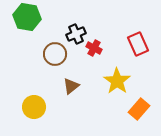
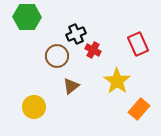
green hexagon: rotated 8 degrees counterclockwise
red cross: moved 1 px left, 2 px down
brown circle: moved 2 px right, 2 px down
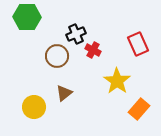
brown triangle: moved 7 px left, 7 px down
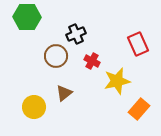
red cross: moved 1 px left, 11 px down
brown circle: moved 1 px left
yellow star: rotated 24 degrees clockwise
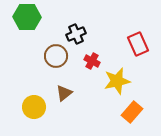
orange rectangle: moved 7 px left, 3 px down
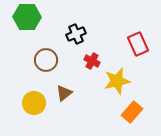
brown circle: moved 10 px left, 4 px down
yellow circle: moved 4 px up
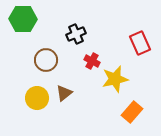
green hexagon: moved 4 px left, 2 px down
red rectangle: moved 2 px right, 1 px up
yellow star: moved 2 px left, 2 px up
yellow circle: moved 3 px right, 5 px up
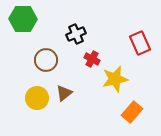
red cross: moved 2 px up
